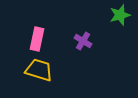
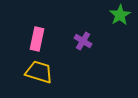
green star: rotated 15 degrees counterclockwise
yellow trapezoid: moved 2 px down
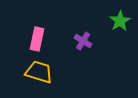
green star: moved 6 px down
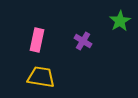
pink rectangle: moved 1 px down
yellow trapezoid: moved 2 px right, 5 px down; rotated 8 degrees counterclockwise
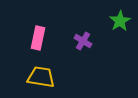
pink rectangle: moved 1 px right, 2 px up
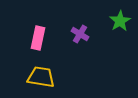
purple cross: moved 3 px left, 7 px up
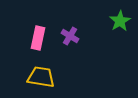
purple cross: moved 10 px left, 2 px down
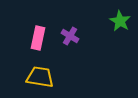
green star: rotated 10 degrees counterclockwise
yellow trapezoid: moved 1 px left
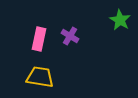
green star: moved 1 px up
pink rectangle: moved 1 px right, 1 px down
